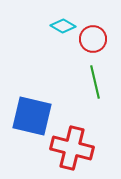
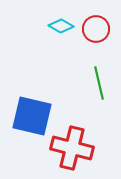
cyan diamond: moved 2 px left
red circle: moved 3 px right, 10 px up
green line: moved 4 px right, 1 px down
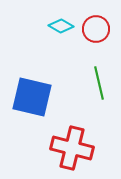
blue square: moved 19 px up
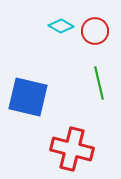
red circle: moved 1 px left, 2 px down
blue square: moved 4 px left
red cross: moved 1 px down
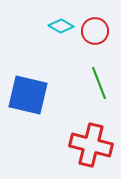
green line: rotated 8 degrees counterclockwise
blue square: moved 2 px up
red cross: moved 19 px right, 4 px up
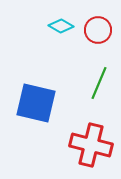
red circle: moved 3 px right, 1 px up
green line: rotated 44 degrees clockwise
blue square: moved 8 px right, 8 px down
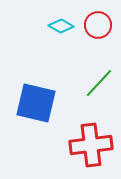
red circle: moved 5 px up
green line: rotated 20 degrees clockwise
red cross: rotated 21 degrees counterclockwise
